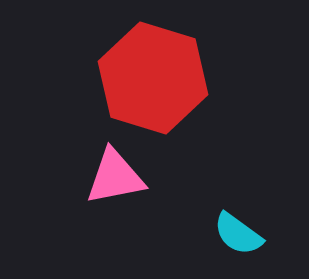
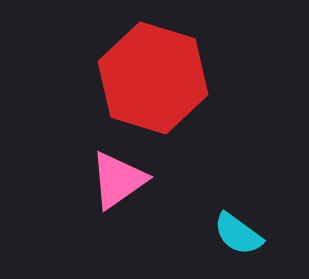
pink triangle: moved 3 px right, 3 px down; rotated 24 degrees counterclockwise
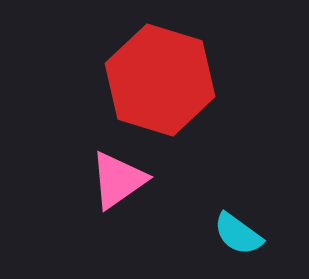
red hexagon: moved 7 px right, 2 px down
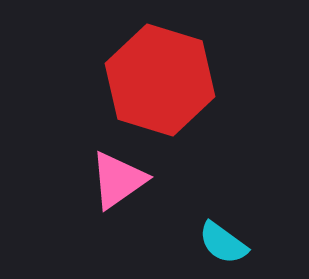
cyan semicircle: moved 15 px left, 9 px down
